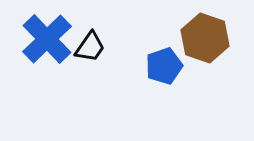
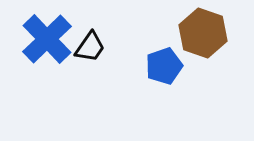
brown hexagon: moved 2 px left, 5 px up
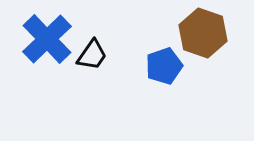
black trapezoid: moved 2 px right, 8 px down
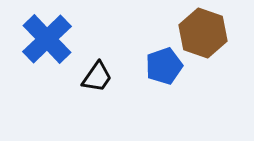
black trapezoid: moved 5 px right, 22 px down
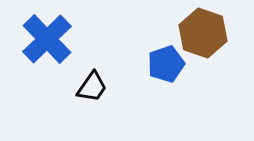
blue pentagon: moved 2 px right, 2 px up
black trapezoid: moved 5 px left, 10 px down
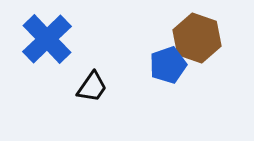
brown hexagon: moved 6 px left, 5 px down
blue pentagon: moved 2 px right, 1 px down
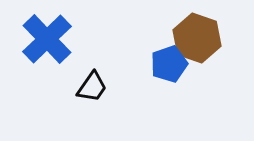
blue pentagon: moved 1 px right, 1 px up
